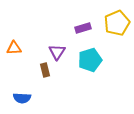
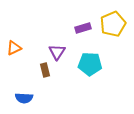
yellow pentagon: moved 4 px left, 1 px down
orange triangle: rotated 21 degrees counterclockwise
cyan pentagon: moved 4 px down; rotated 20 degrees clockwise
blue semicircle: moved 2 px right
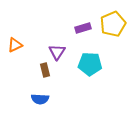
orange triangle: moved 1 px right, 3 px up
blue semicircle: moved 16 px right, 1 px down
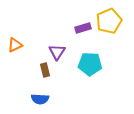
yellow pentagon: moved 4 px left, 3 px up
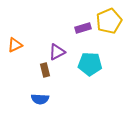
purple triangle: rotated 30 degrees clockwise
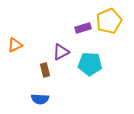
purple triangle: moved 4 px right
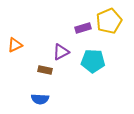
cyan pentagon: moved 3 px right, 3 px up
brown rectangle: rotated 64 degrees counterclockwise
